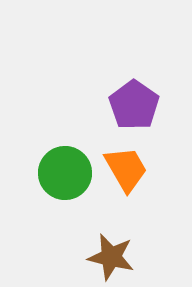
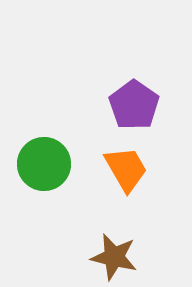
green circle: moved 21 px left, 9 px up
brown star: moved 3 px right
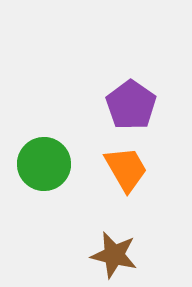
purple pentagon: moved 3 px left
brown star: moved 2 px up
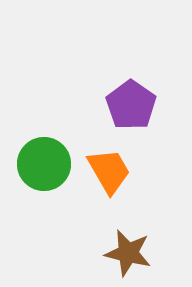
orange trapezoid: moved 17 px left, 2 px down
brown star: moved 14 px right, 2 px up
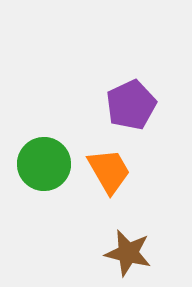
purple pentagon: rotated 12 degrees clockwise
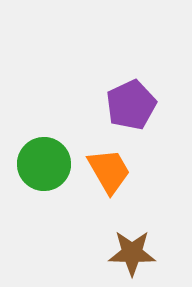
brown star: moved 4 px right; rotated 12 degrees counterclockwise
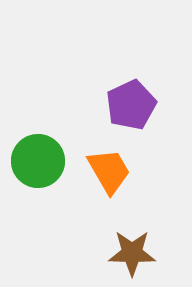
green circle: moved 6 px left, 3 px up
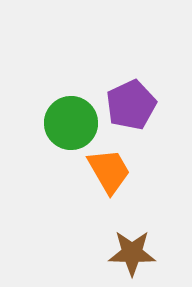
green circle: moved 33 px right, 38 px up
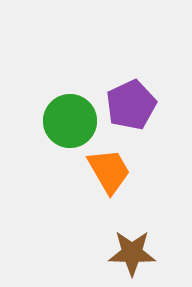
green circle: moved 1 px left, 2 px up
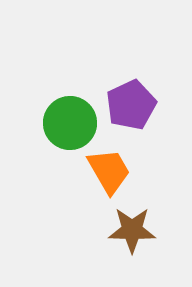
green circle: moved 2 px down
brown star: moved 23 px up
